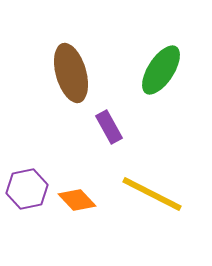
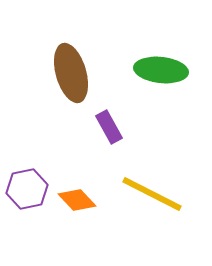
green ellipse: rotated 63 degrees clockwise
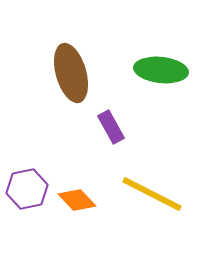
purple rectangle: moved 2 px right
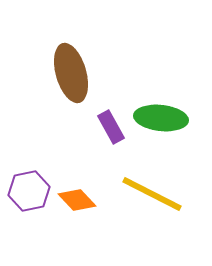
green ellipse: moved 48 px down
purple hexagon: moved 2 px right, 2 px down
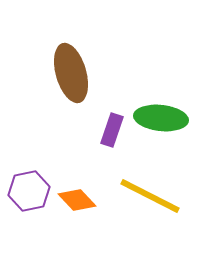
purple rectangle: moved 1 px right, 3 px down; rotated 48 degrees clockwise
yellow line: moved 2 px left, 2 px down
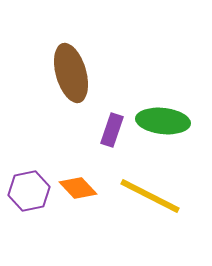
green ellipse: moved 2 px right, 3 px down
orange diamond: moved 1 px right, 12 px up
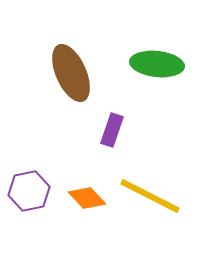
brown ellipse: rotated 8 degrees counterclockwise
green ellipse: moved 6 px left, 57 px up
orange diamond: moved 9 px right, 10 px down
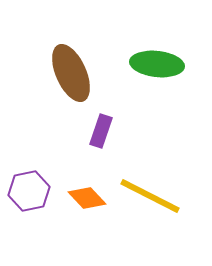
purple rectangle: moved 11 px left, 1 px down
